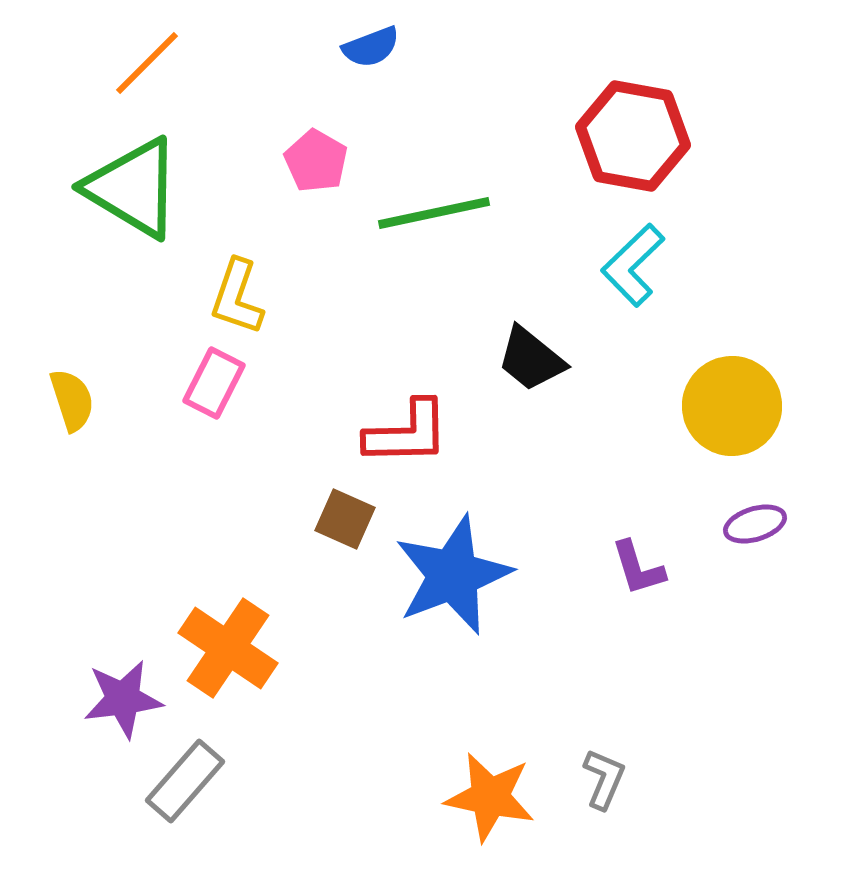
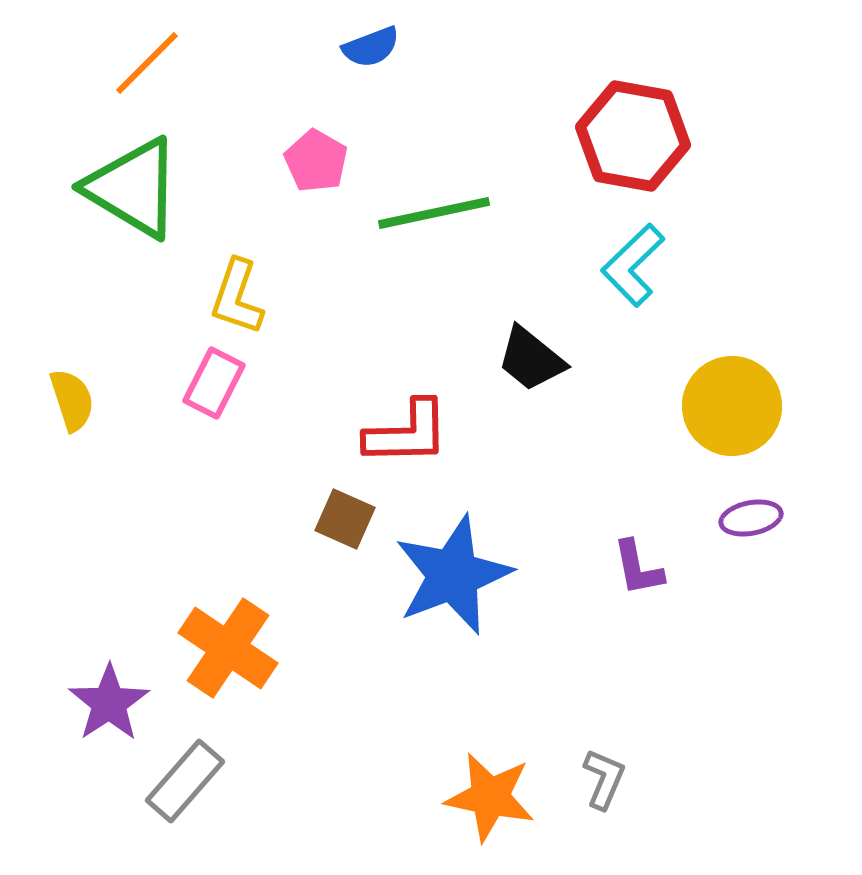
purple ellipse: moved 4 px left, 6 px up; rotated 6 degrees clockwise
purple L-shape: rotated 6 degrees clockwise
purple star: moved 14 px left, 4 px down; rotated 26 degrees counterclockwise
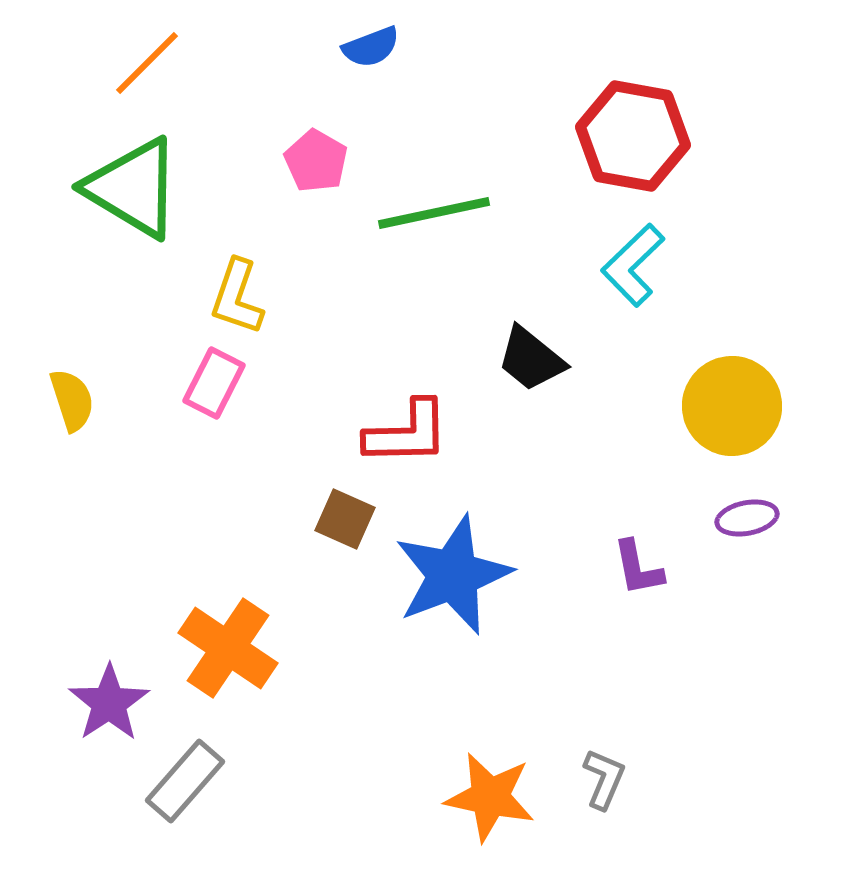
purple ellipse: moved 4 px left
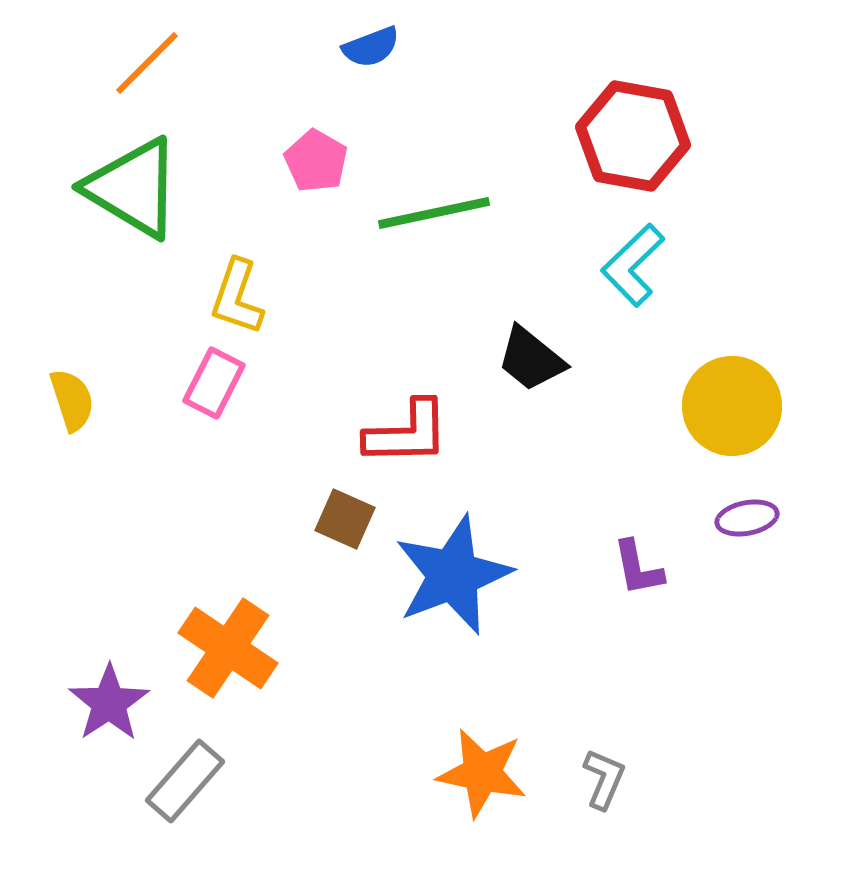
orange star: moved 8 px left, 24 px up
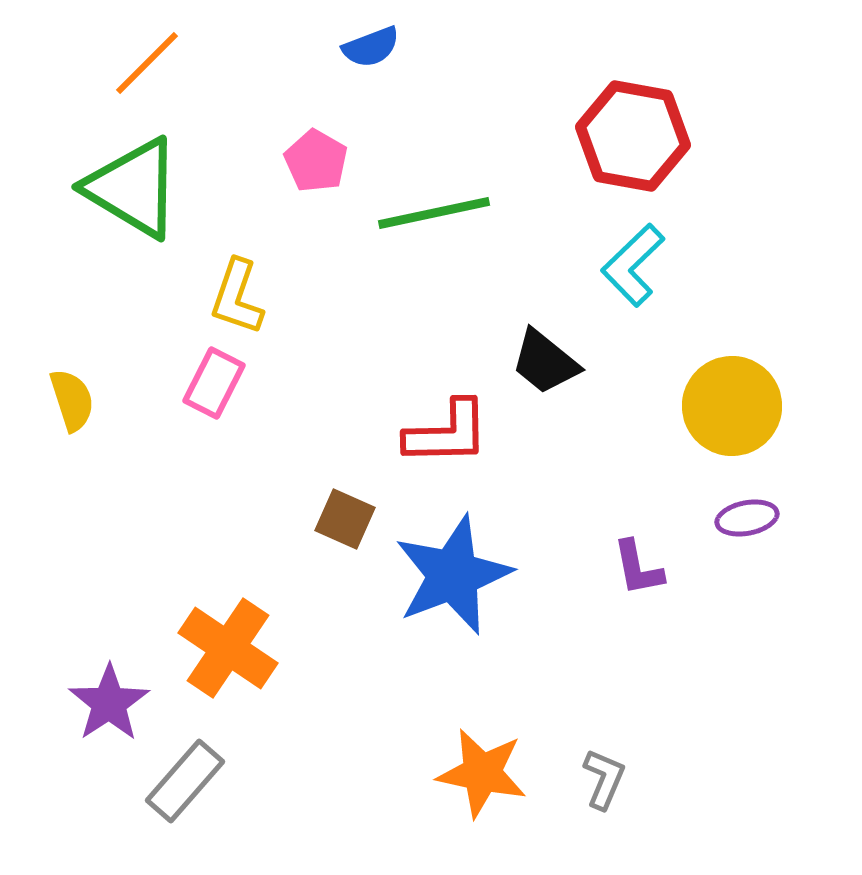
black trapezoid: moved 14 px right, 3 px down
red L-shape: moved 40 px right
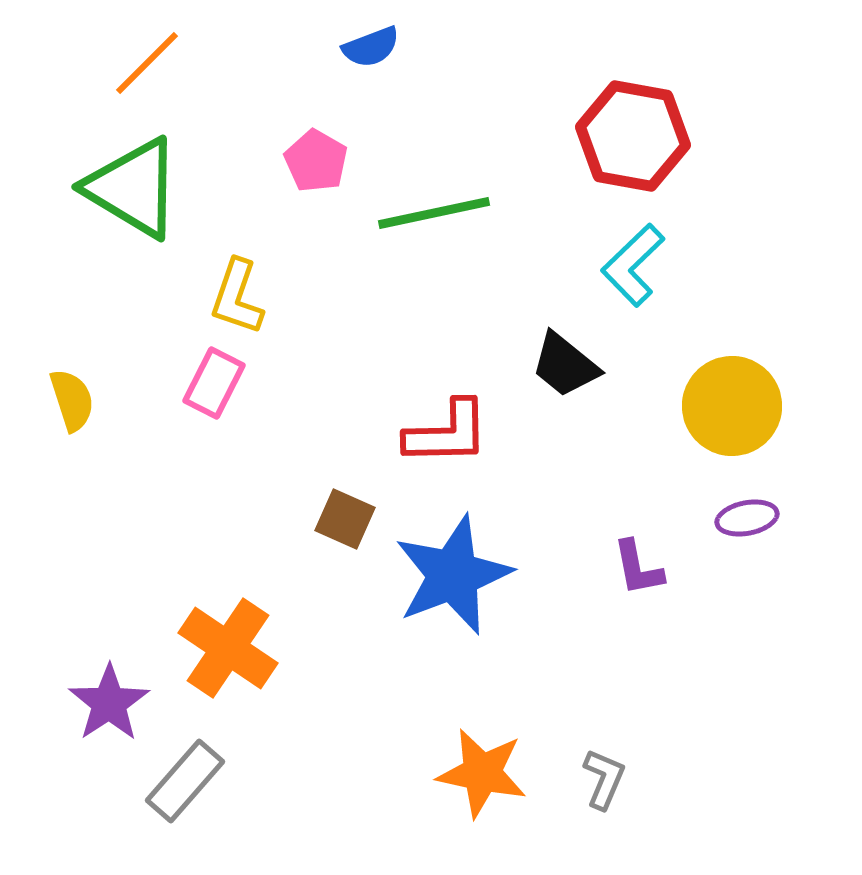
black trapezoid: moved 20 px right, 3 px down
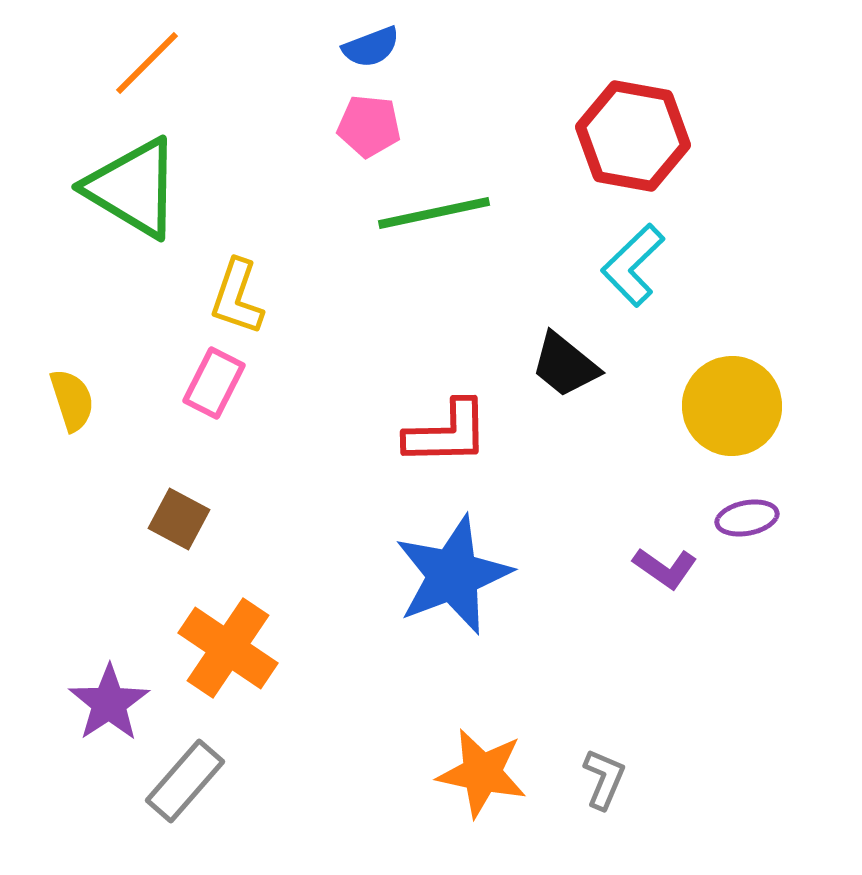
pink pentagon: moved 53 px right, 35 px up; rotated 24 degrees counterclockwise
brown square: moved 166 px left; rotated 4 degrees clockwise
purple L-shape: moved 27 px right; rotated 44 degrees counterclockwise
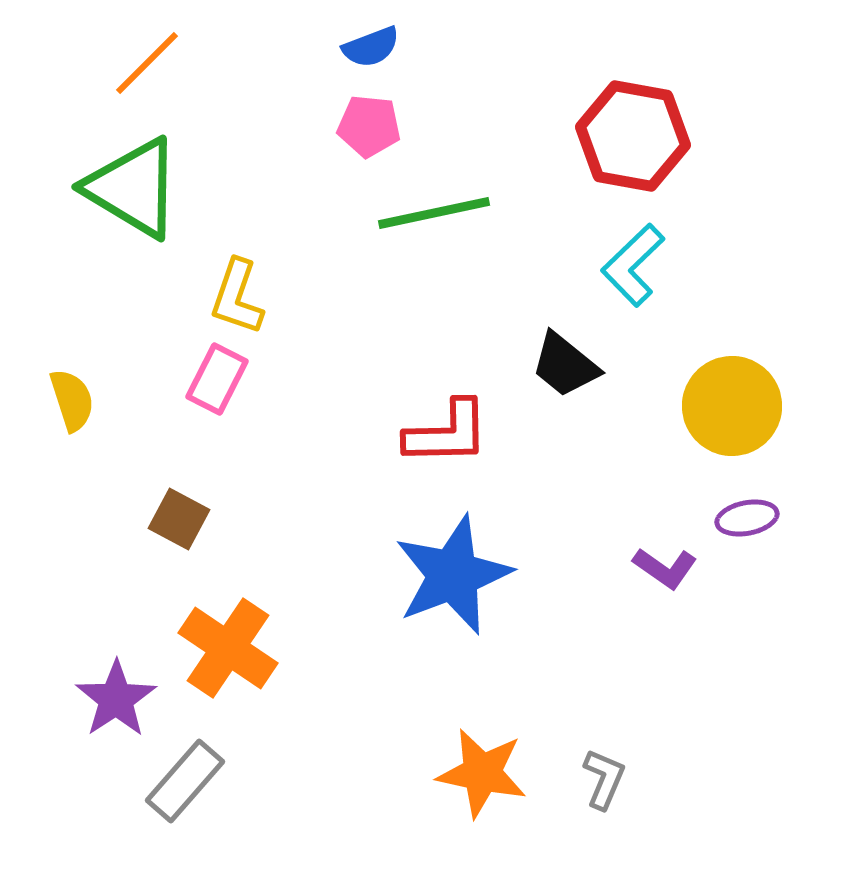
pink rectangle: moved 3 px right, 4 px up
purple star: moved 7 px right, 4 px up
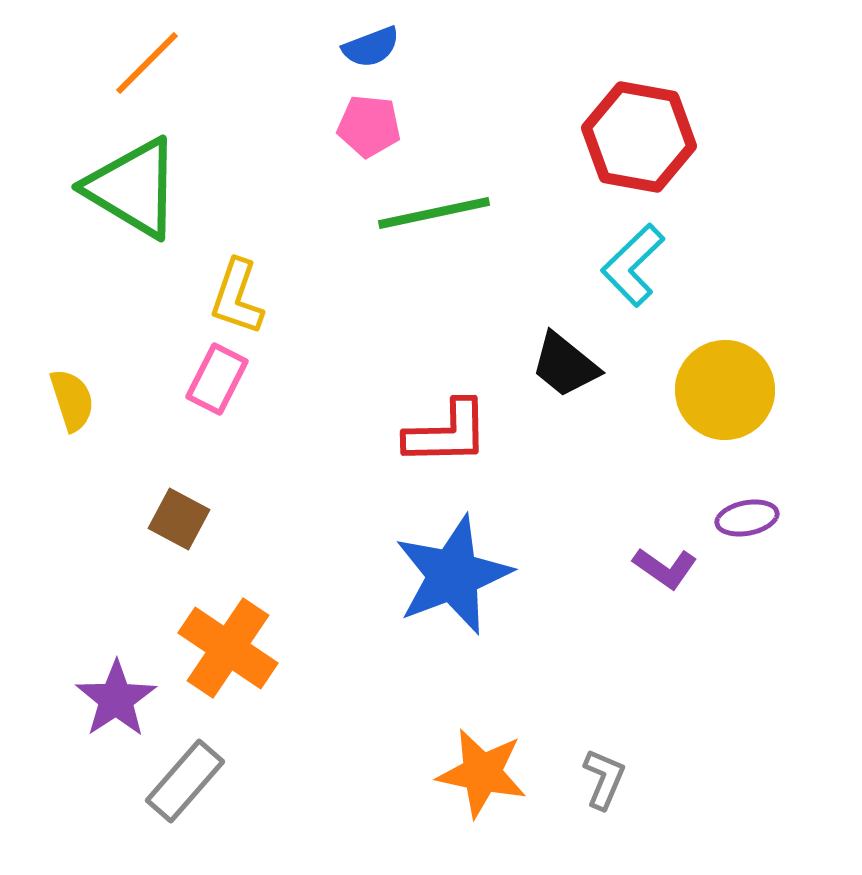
red hexagon: moved 6 px right, 1 px down
yellow circle: moved 7 px left, 16 px up
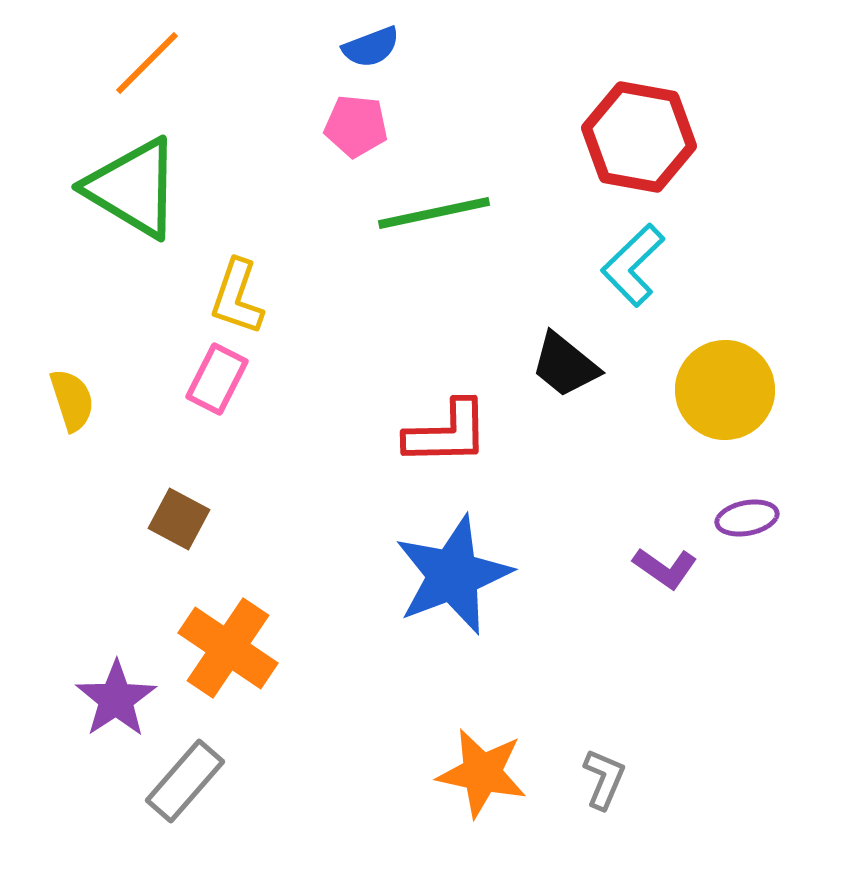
pink pentagon: moved 13 px left
